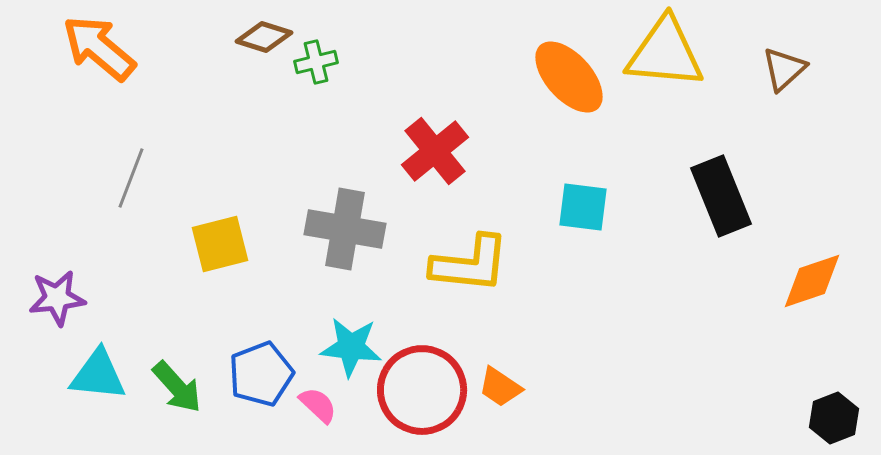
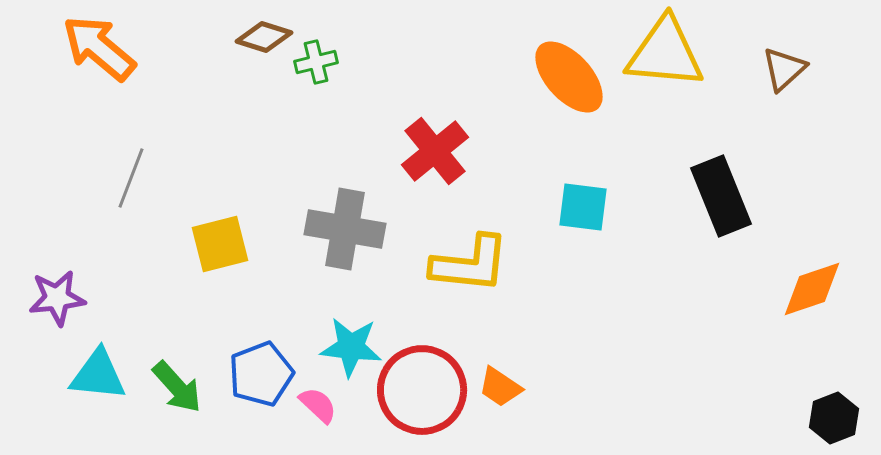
orange diamond: moved 8 px down
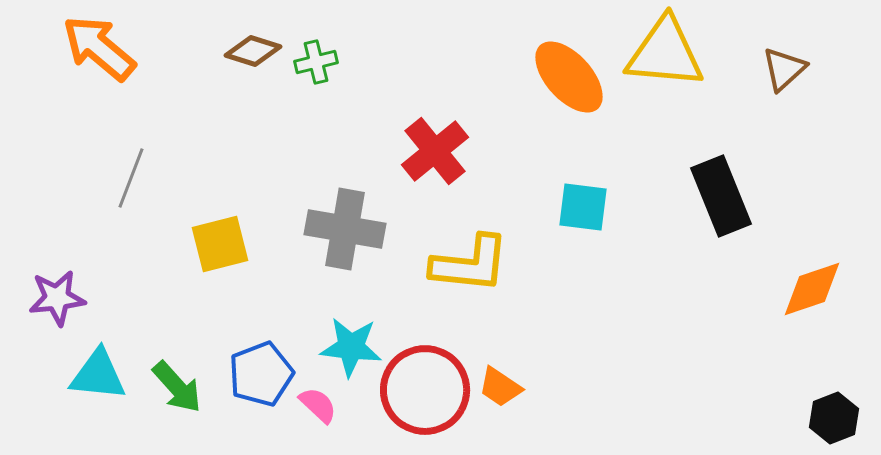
brown diamond: moved 11 px left, 14 px down
red circle: moved 3 px right
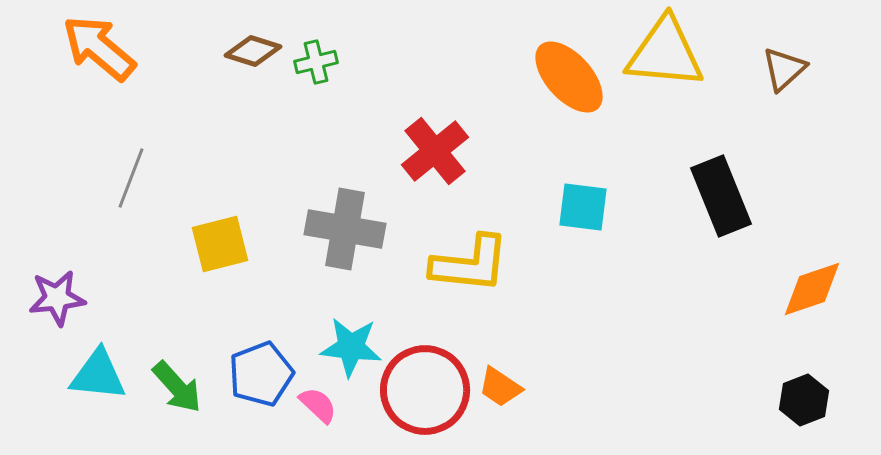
black hexagon: moved 30 px left, 18 px up
